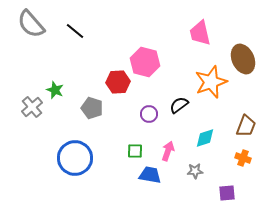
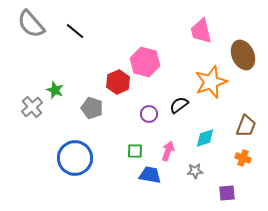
pink trapezoid: moved 1 px right, 2 px up
brown ellipse: moved 4 px up
red hexagon: rotated 20 degrees counterclockwise
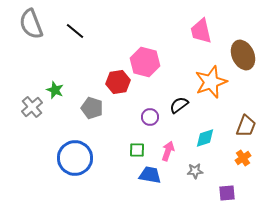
gray semicircle: rotated 20 degrees clockwise
red hexagon: rotated 15 degrees clockwise
purple circle: moved 1 px right, 3 px down
green square: moved 2 px right, 1 px up
orange cross: rotated 35 degrees clockwise
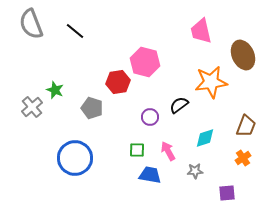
orange star: rotated 12 degrees clockwise
pink arrow: rotated 48 degrees counterclockwise
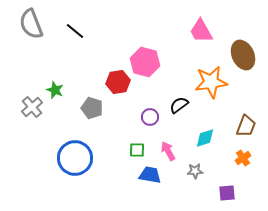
pink trapezoid: rotated 16 degrees counterclockwise
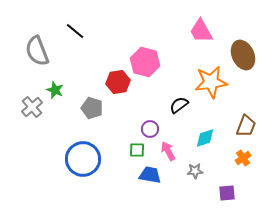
gray semicircle: moved 6 px right, 27 px down
purple circle: moved 12 px down
blue circle: moved 8 px right, 1 px down
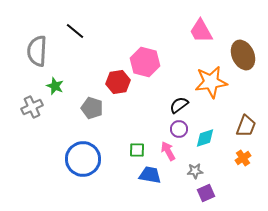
gray semicircle: rotated 24 degrees clockwise
green star: moved 4 px up
gray cross: rotated 15 degrees clockwise
purple circle: moved 29 px right
purple square: moved 21 px left; rotated 18 degrees counterclockwise
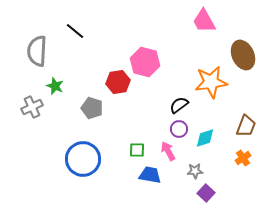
pink trapezoid: moved 3 px right, 10 px up
purple square: rotated 24 degrees counterclockwise
